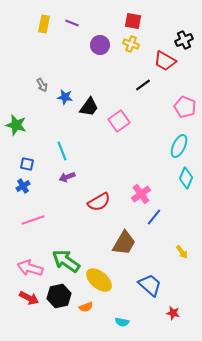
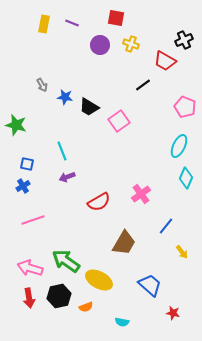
red square: moved 17 px left, 3 px up
black trapezoid: rotated 85 degrees clockwise
blue line: moved 12 px right, 9 px down
yellow ellipse: rotated 12 degrees counterclockwise
red arrow: rotated 54 degrees clockwise
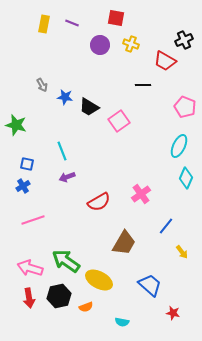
black line: rotated 35 degrees clockwise
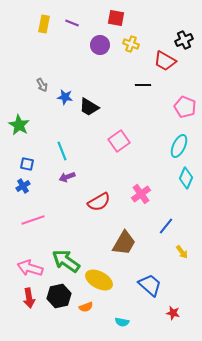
pink square: moved 20 px down
green star: moved 3 px right; rotated 15 degrees clockwise
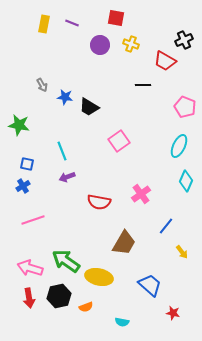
green star: rotated 20 degrees counterclockwise
cyan diamond: moved 3 px down
red semicircle: rotated 40 degrees clockwise
yellow ellipse: moved 3 px up; rotated 16 degrees counterclockwise
